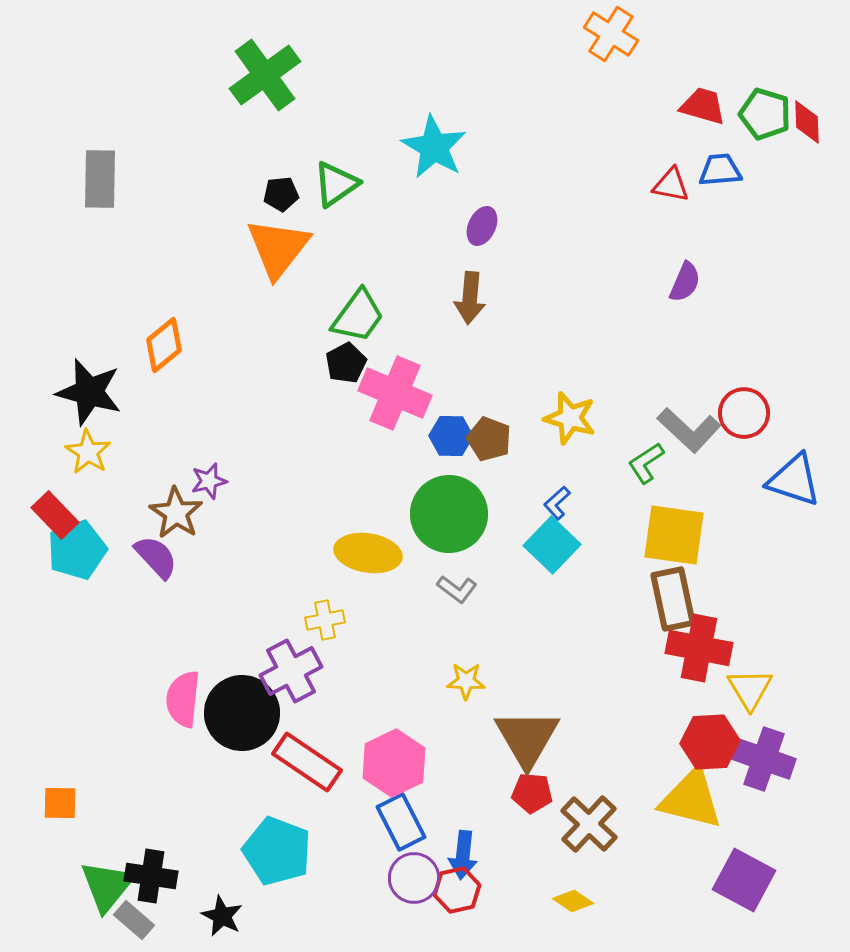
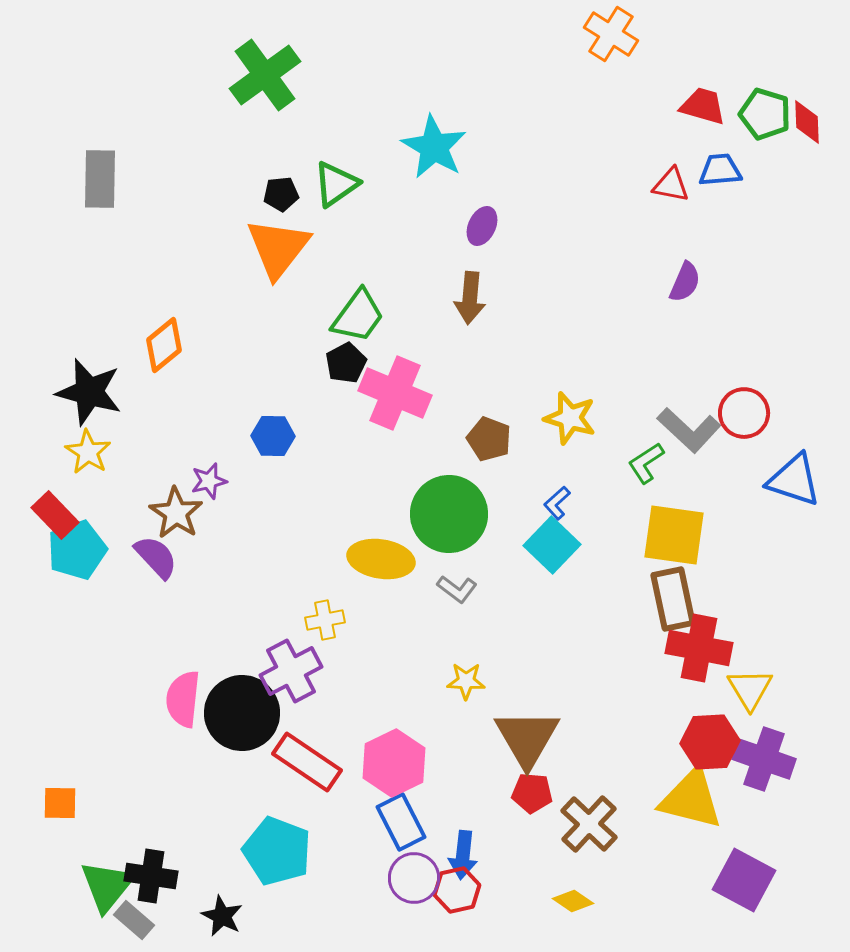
blue hexagon at (451, 436): moved 178 px left
yellow ellipse at (368, 553): moved 13 px right, 6 px down
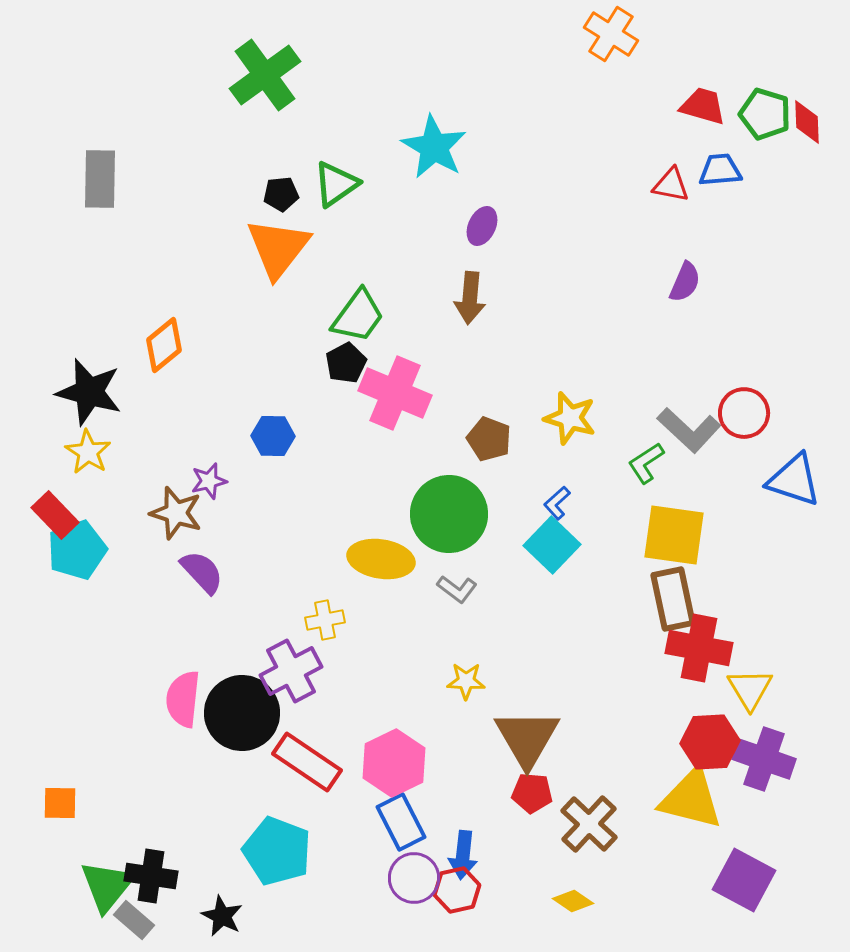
brown star at (176, 513): rotated 16 degrees counterclockwise
purple semicircle at (156, 557): moved 46 px right, 15 px down
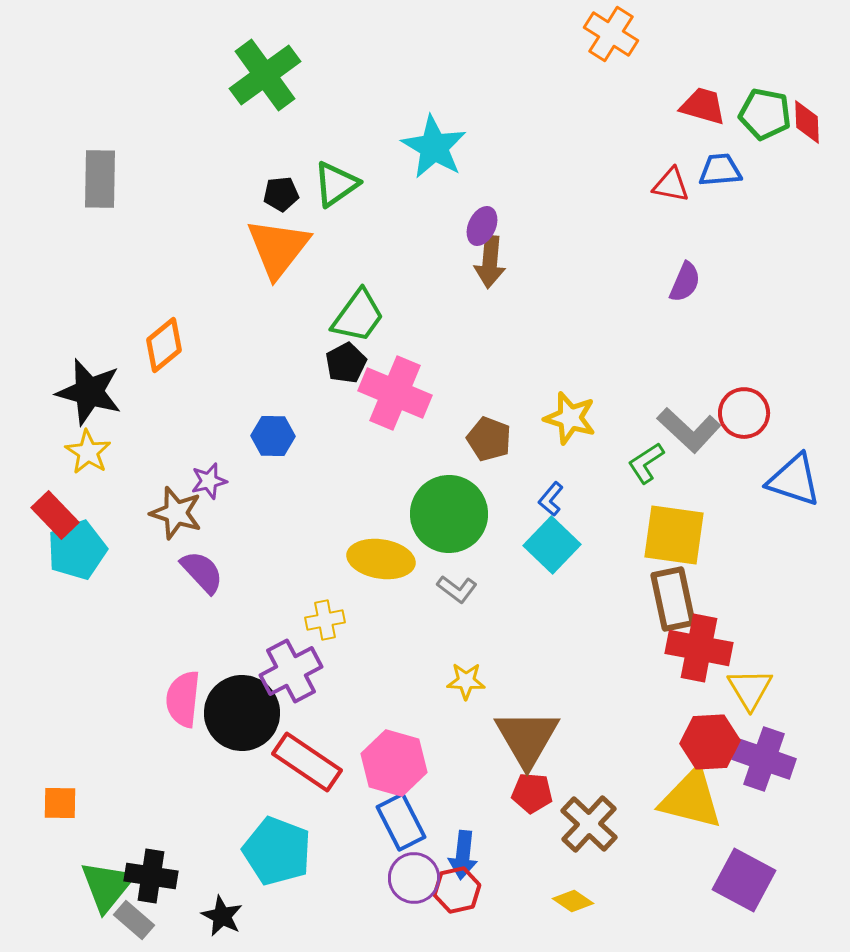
green pentagon at (765, 114): rotated 6 degrees counterclockwise
brown arrow at (470, 298): moved 20 px right, 36 px up
blue L-shape at (557, 503): moved 6 px left, 4 px up; rotated 8 degrees counterclockwise
pink hexagon at (394, 763): rotated 18 degrees counterclockwise
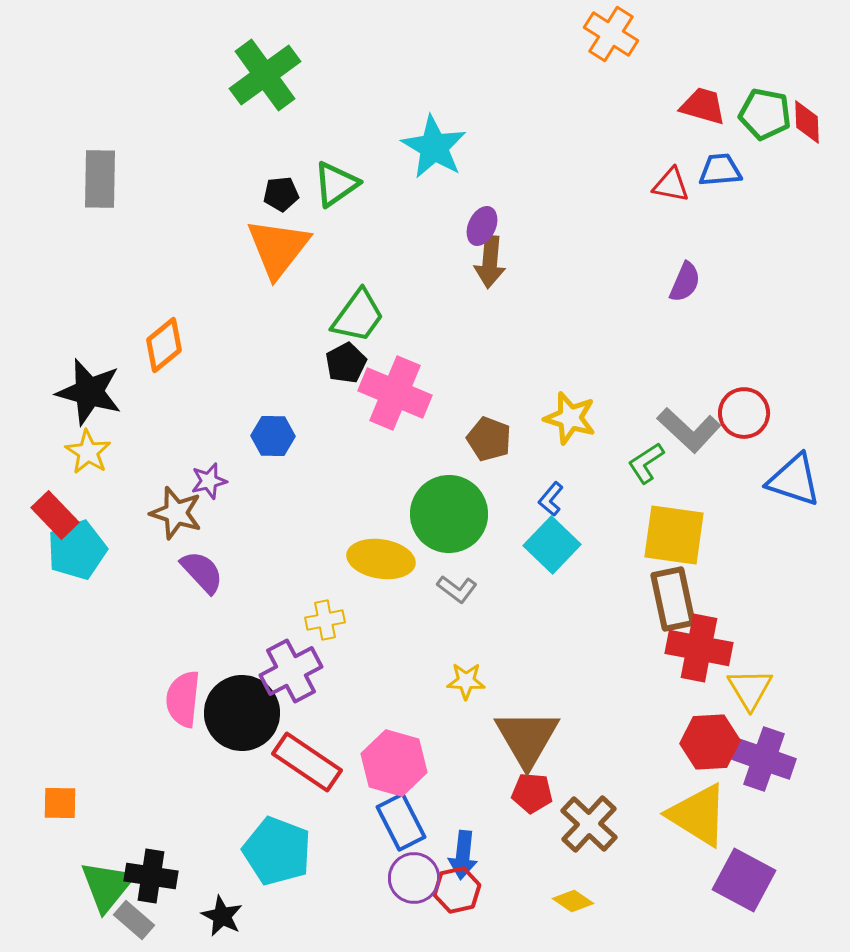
yellow triangle at (691, 799): moved 7 px right, 16 px down; rotated 18 degrees clockwise
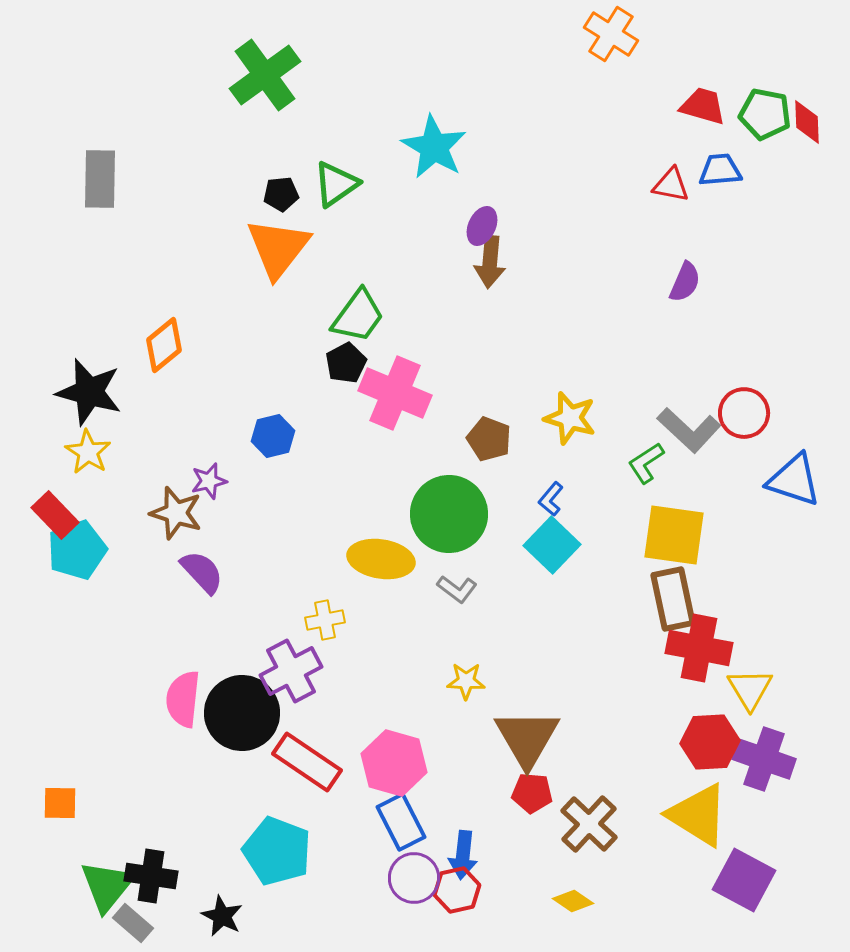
blue hexagon at (273, 436): rotated 15 degrees counterclockwise
gray rectangle at (134, 920): moved 1 px left, 3 px down
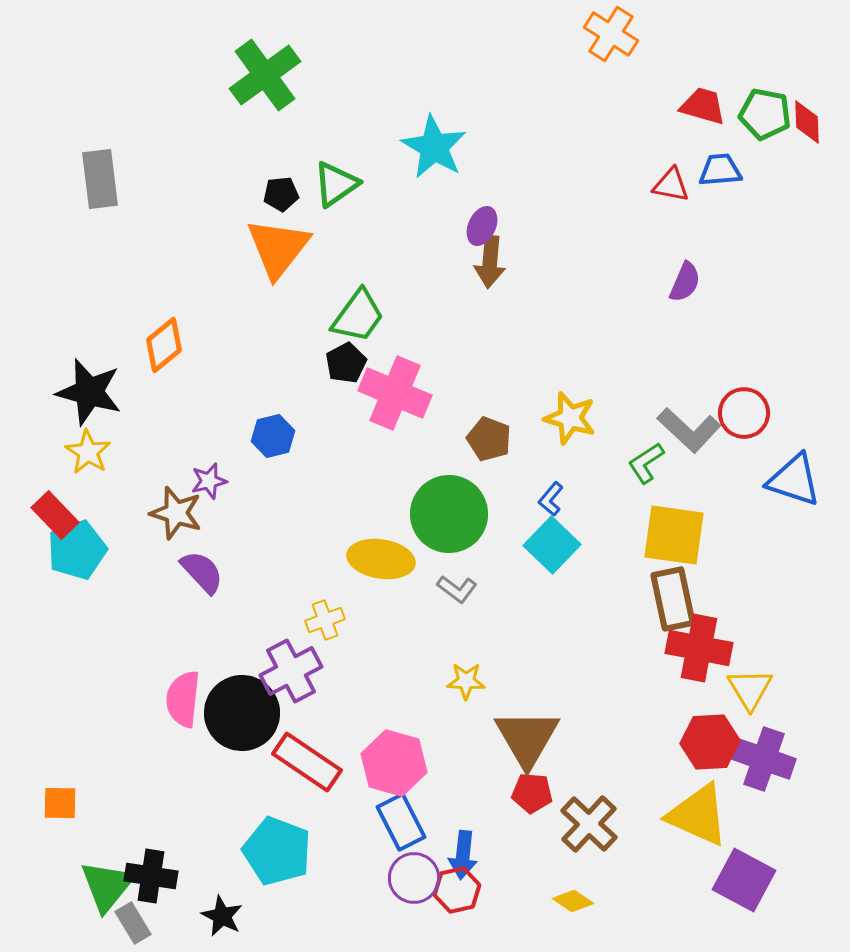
gray rectangle at (100, 179): rotated 8 degrees counterclockwise
yellow cross at (325, 620): rotated 9 degrees counterclockwise
yellow triangle at (698, 815): rotated 8 degrees counterclockwise
gray rectangle at (133, 923): rotated 18 degrees clockwise
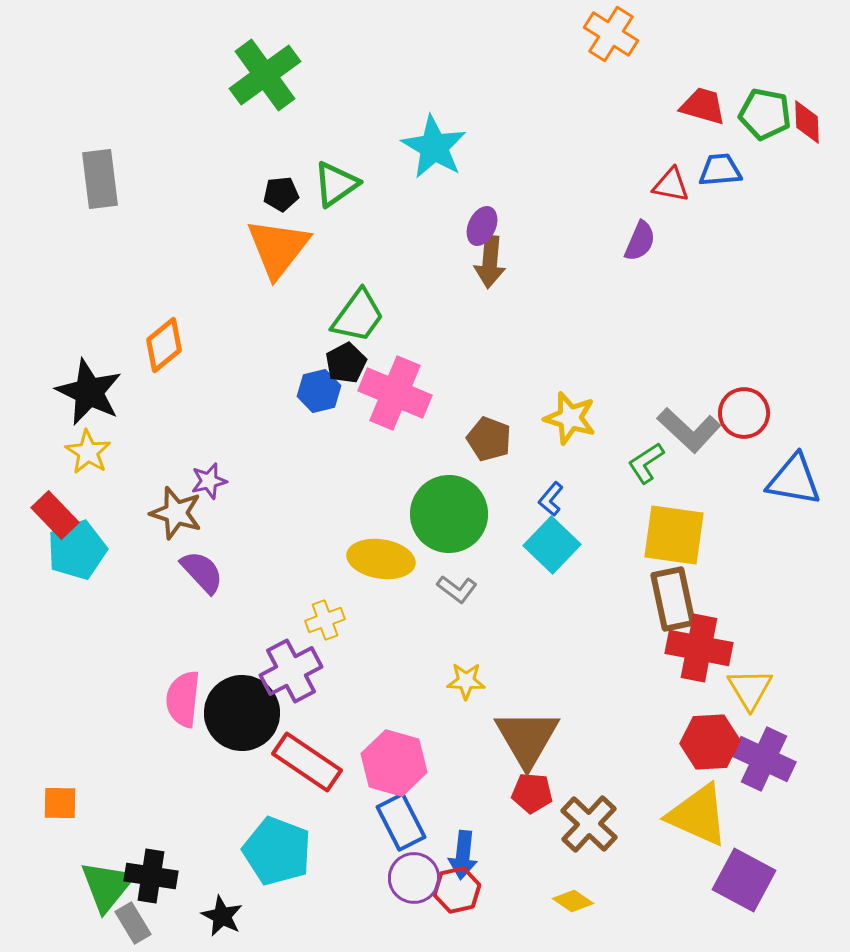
purple semicircle at (685, 282): moved 45 px left, 41 px up
black star at (89, 392): rotated 10 degrees clockwise
blue hexagon at (273, 436): moved 46 px right, 45 px up
blue triangle at (794, 480): rotated 8 degrees counterclockwise
purple cross at (764, 759): rotated 6 degrees clockwise
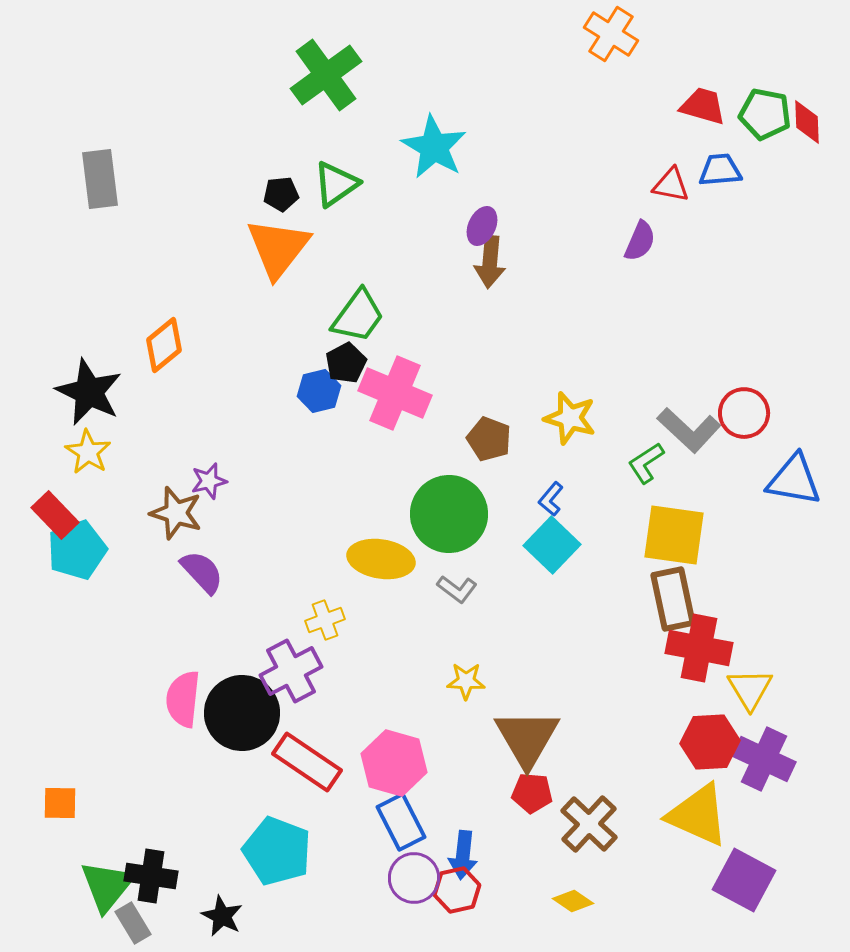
green cross at (265, 75): moved 61 px right
